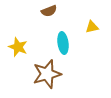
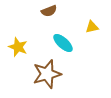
cyan ellipse: rotated 40 degrees counterclockwise
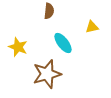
brown semicircle: rotated 63 degrees counterclockwise
cyan ellipse: rotated 10 degrees clockwise
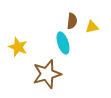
brown semicircle: moved 23 px right, 10 px down
cyan ellipse: rotated 20 degrees clockwise
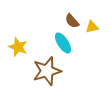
brown semicircle: rotated 133 degrees clockwise
cyan ellipse: rotated 15 degrees counterclockwise
brown star: moved 3 px up
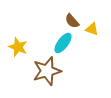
yellow triangle: moved 2 px down; rotated 32 degrees clockwise
cyan ellipse: rotated 70 degrees clockwise
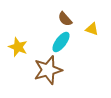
brown semicircle: moved 7 px left, 2 px up
cyan ellipse: moved 2 px left, 1 px up
brown star: moved 1 px right, 1 px up
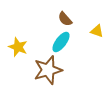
yellow triangle: moved 5 px right, 2 px down
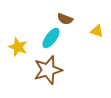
brown semicircle: rotated 28 degrees counterclockwise
cyan ellipse: moved 10 px left, 4 px up
